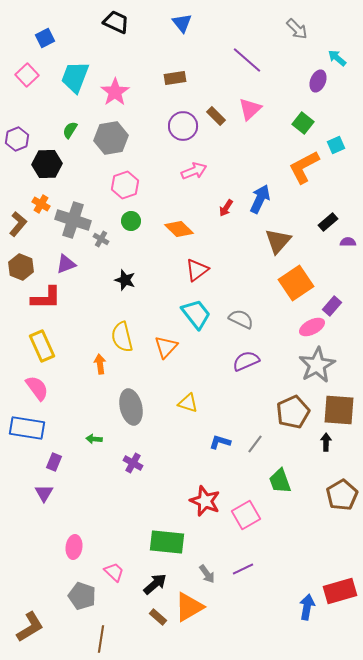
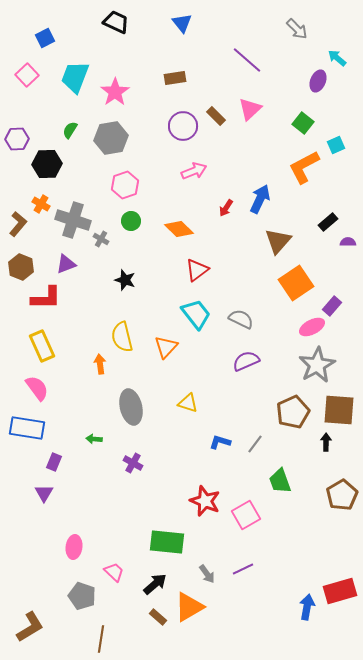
purple hexagon at (17, 139): rotated 20 degrees clockwise
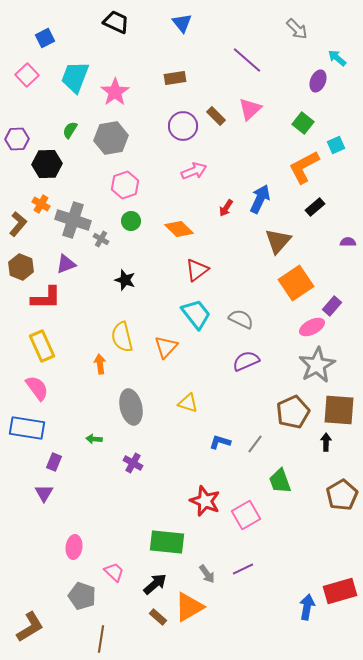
black rectangle at (328, 222): moved 13 px left, 15 px up
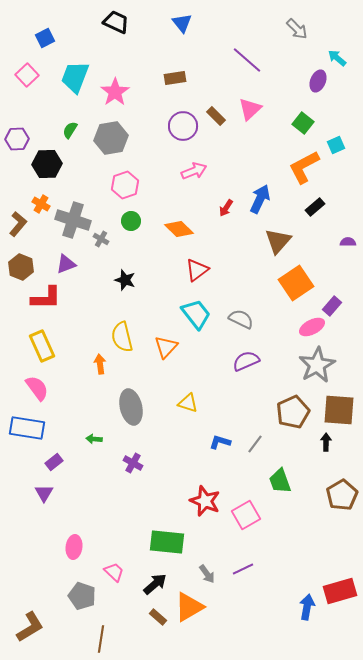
purple rectangle at (54, 462): rotated 30 degrees clockwise
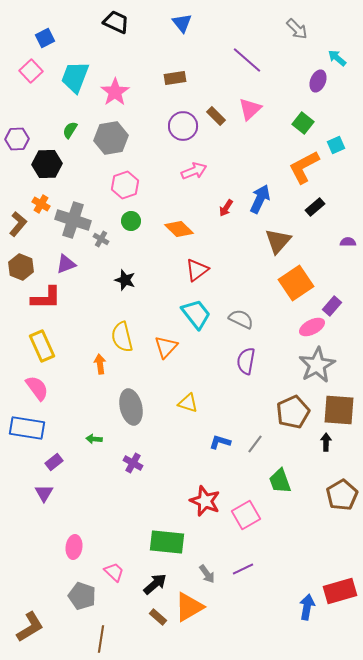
pink square at (27, 75): moved 4 px right, 4 px up
purple semicircle at (246, 361): rotated 56 degrees counterclockwise
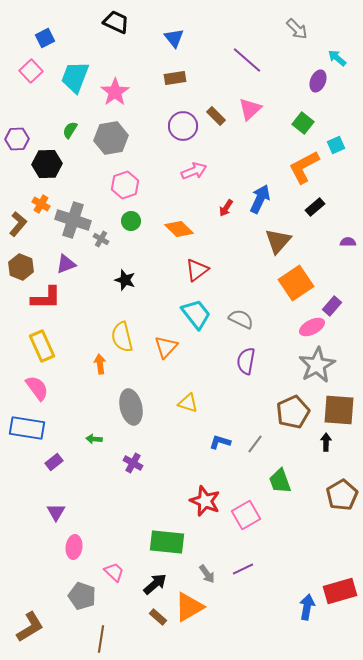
blue triangle at (182, 23): moved 8 px left, 15 px down
purple triangle at (44, 493): moved 12 px right, 19 px down
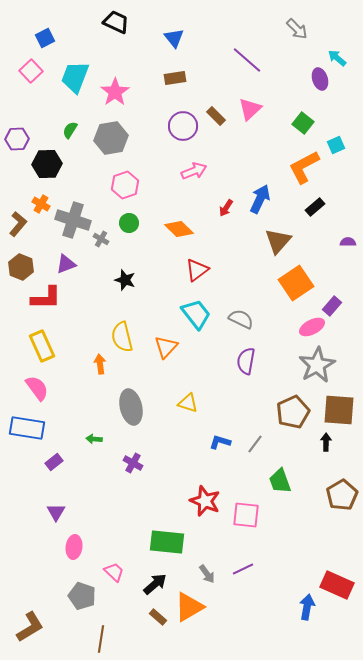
purple ellipse at (318, 81): moved 2 px right, 2 px up; rotated 40 degrees counterclockwise
green circle at (131, 221): moved 2 px left, 2 px down
pink square at (246, 515): rotated 36 degrees clockwise
red rectangle at (340, 591): moved 3 px left, 6 px up; rotated 40 degrees clockwise
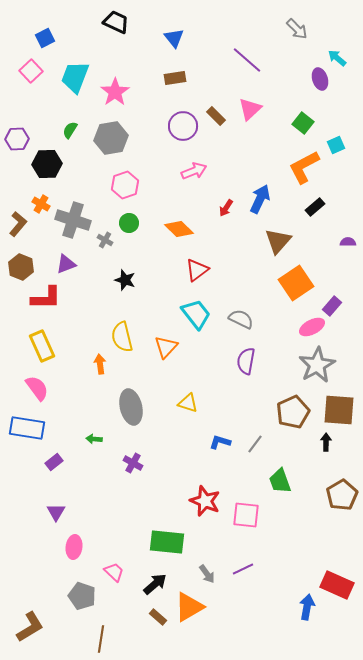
gray cross at (101, 239): moved 4 px right, 1 px down
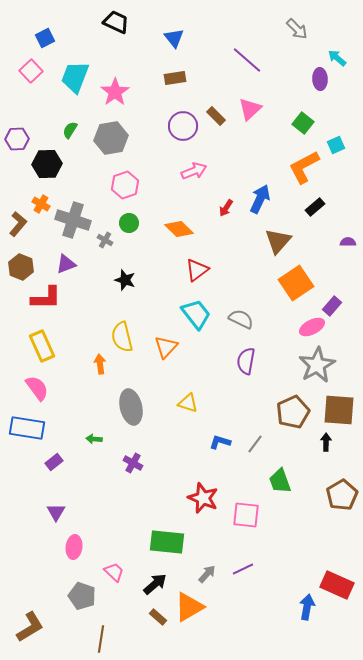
purple ellipse at (320, 79): rotated 15 degrees clockwise
red star at (205, 501): moved 2 px left, 3 px up
gray arrow at (207, 574): rotated 102 degrees counterclockwise
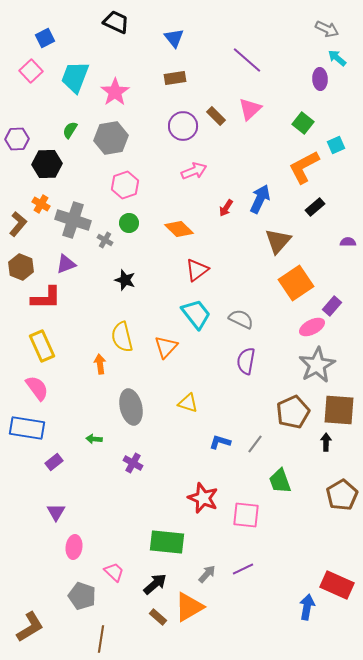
gray arrow at (297, 29): moved 30 px right; rotated 20 degrees counterclockwise
